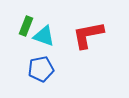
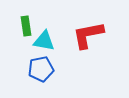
green rectangle: rotated 30 degrees counterclockwise
cyan triangle: moved 5 px down; rotated 10 degrees counterclockwise
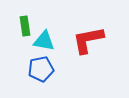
green rectangle: moved 1 px left
red L-shape: moved 5 px down
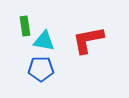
blue pentagon: rotated 10 degrees clockwise
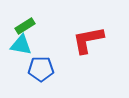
green rectangle: rotated 66 degrees clockwise
cyan triangle: moved 23 px left, 4 px down
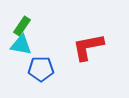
green rectangle: moved 3 px left; rotated 24 degrees counterclockwise
red L-shape: moved 7 px down
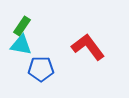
red L-shape: rotated 64 degrees clockwise
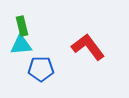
green rectangle: rotated 48 degrees counterclockwise
cyan triangle: rotated 15 degrees counterclockwise
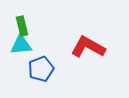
red L-shape: rotated 24 degrees counterclockwise
blue pentagon: rotated 20 degrees counterclockwise
